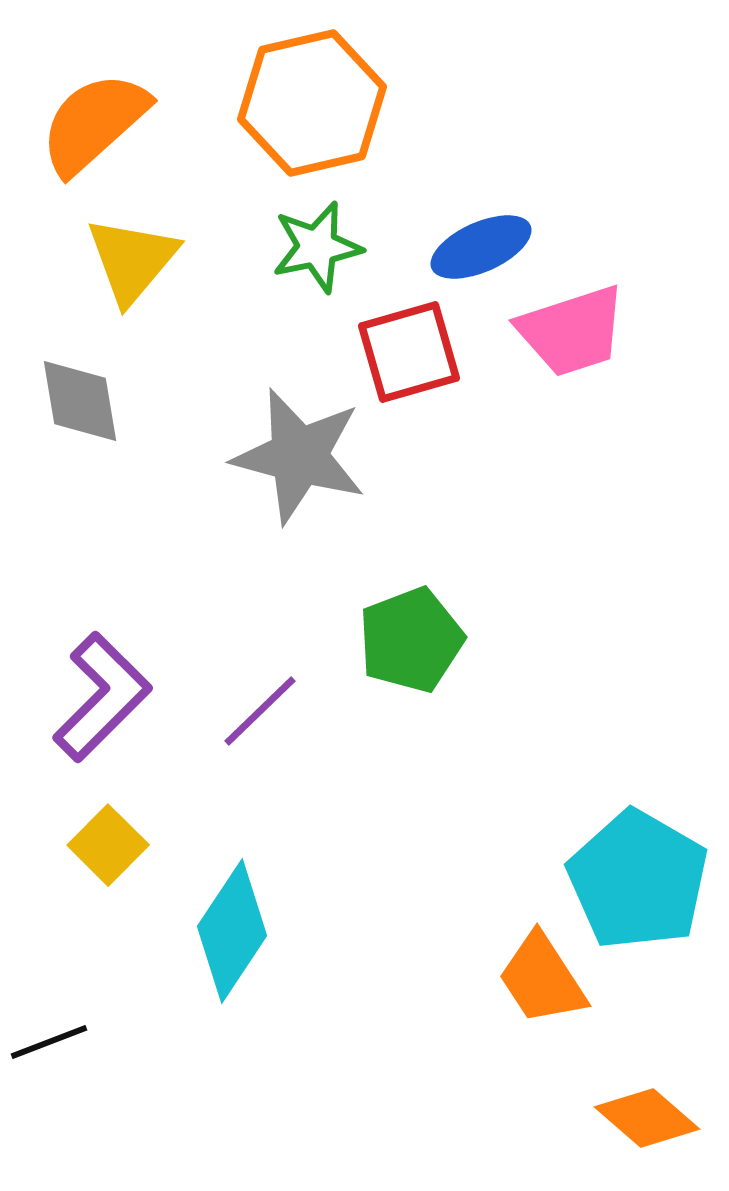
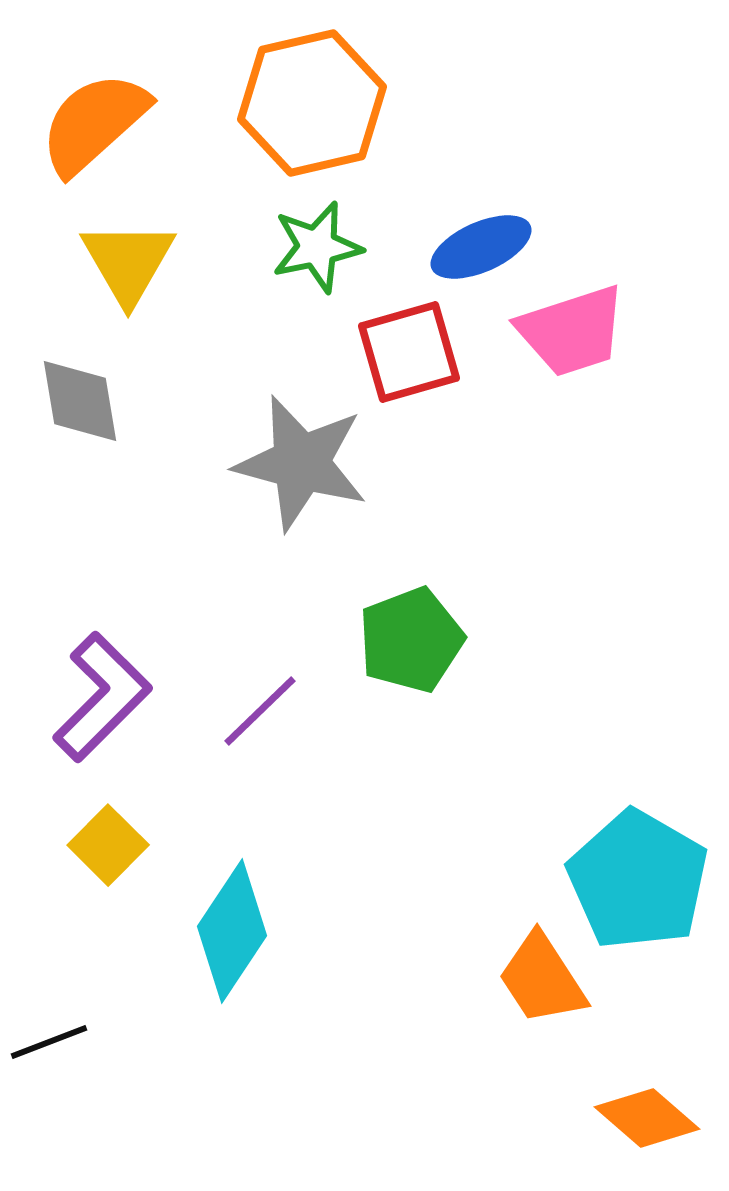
yellow triangle: moved 4 px left, 2 px down; rotated 10 degrees counterclockwise
gray star: moved 2 px right, 7 px down
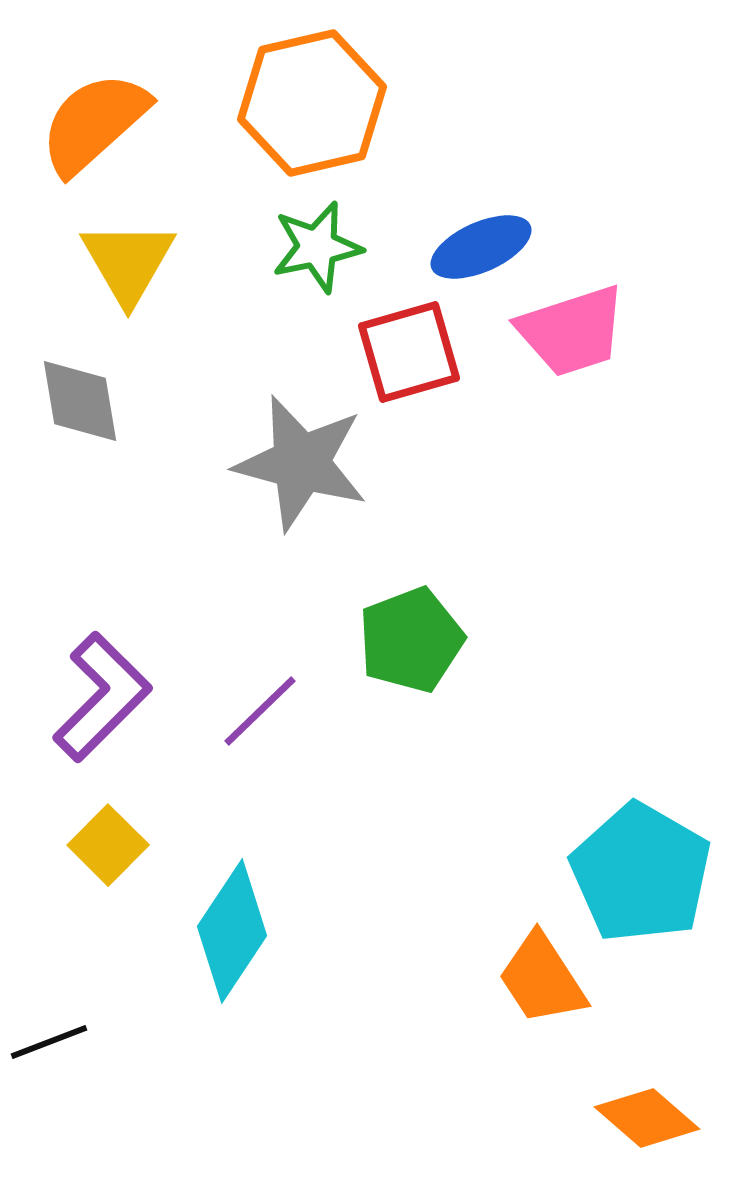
cyan pentagon: moved 3 px right, 7 px up
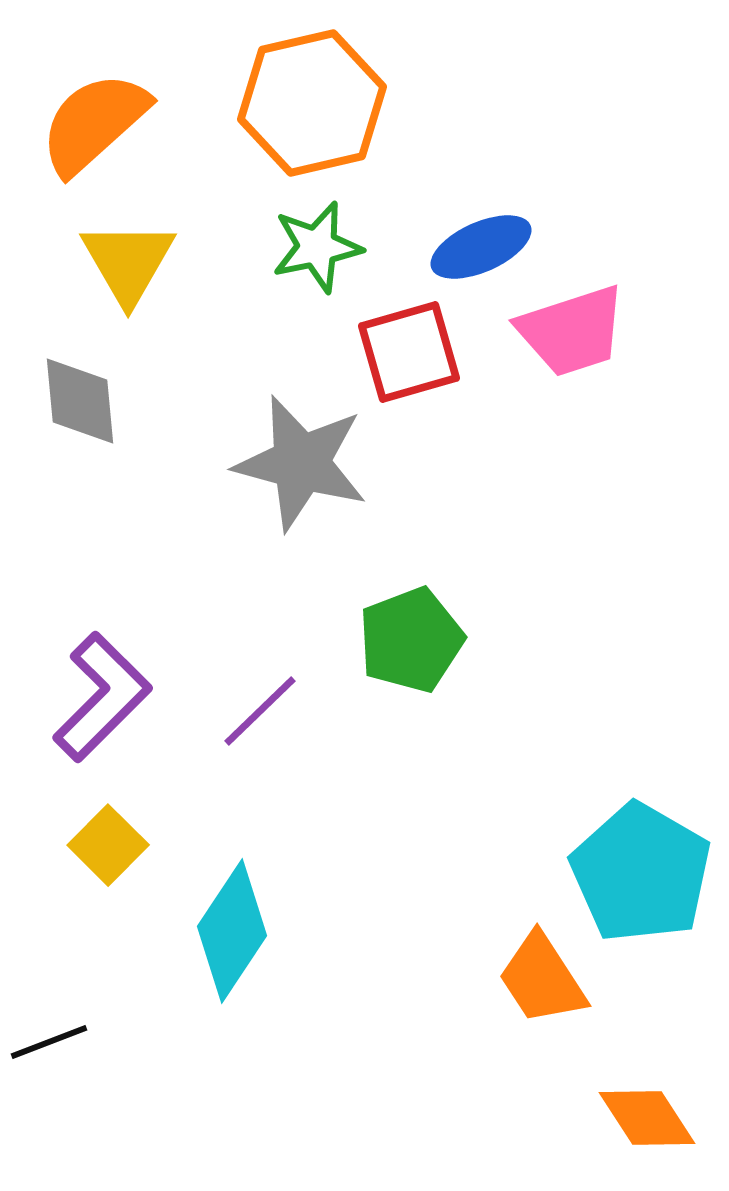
gray diamond: rotated 4 degrees clockwise
orange diamond: rotated 16 degrees clockwise
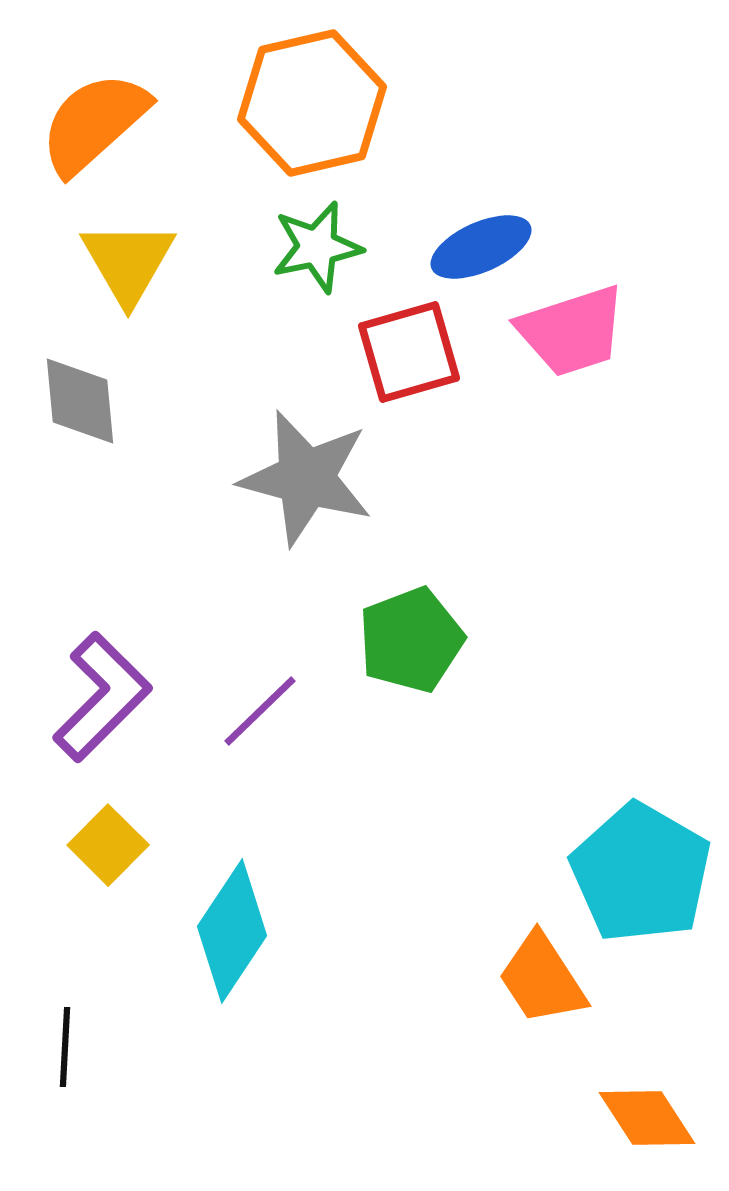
gray star: moved 5 px right, 15 px down
black line: moved 16 px right, 5 px down; rotated 66 degrees counterclockwise
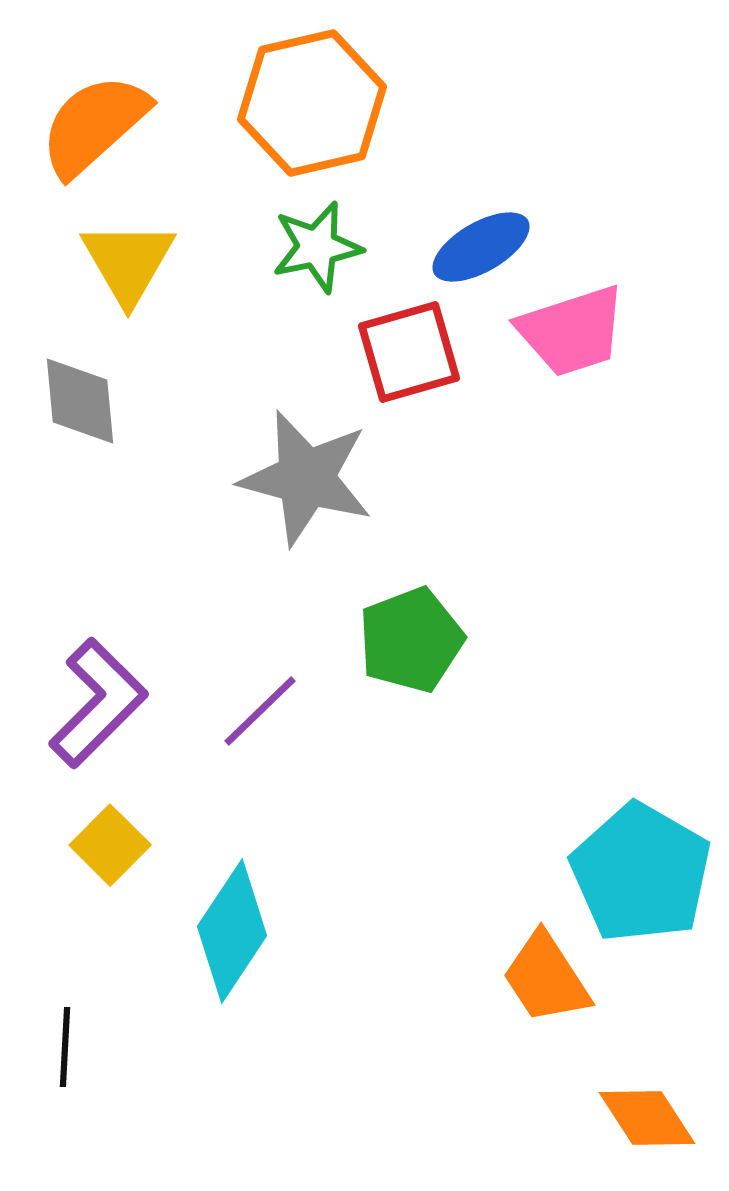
orange semicircle: moved 2 px down
blue ellipse: rotated 6 degrees counterclockwise
purple L-shape: moved 4 px left, 6 px down
yellow square: moved 2 px right
orange trapezoid: moved 4 px right, 1 px up
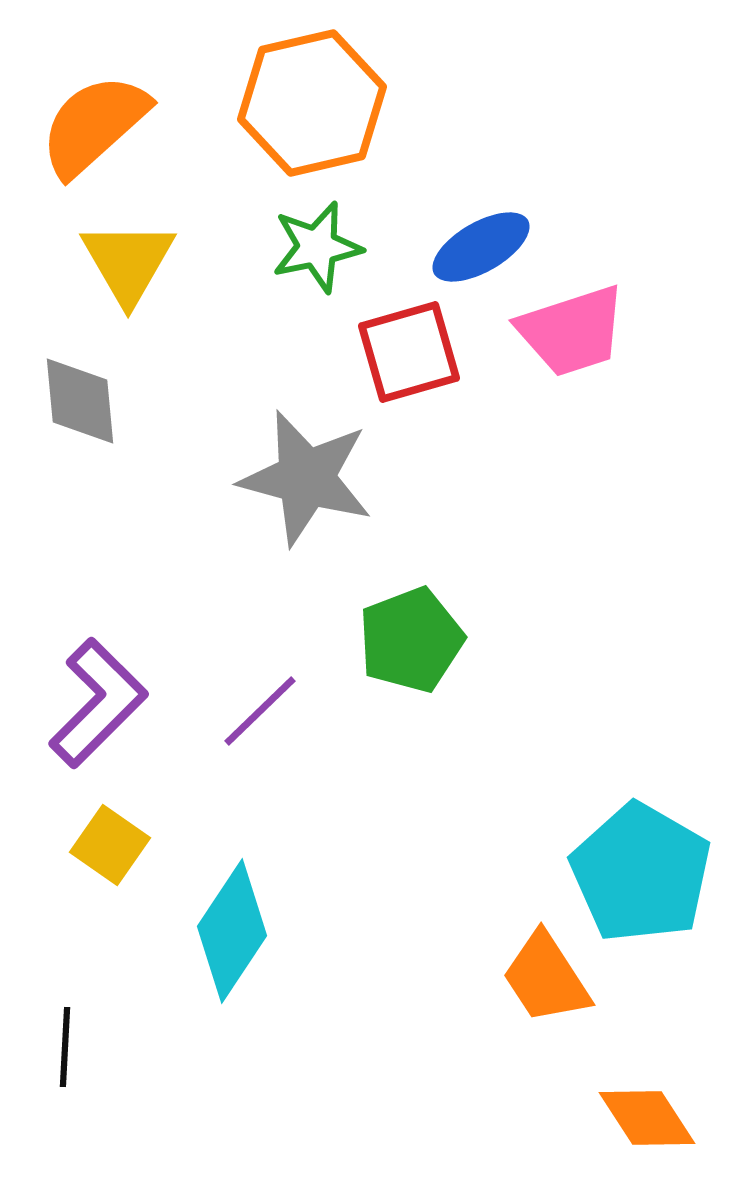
yellow square: rotated 10 degrees counterclockwise
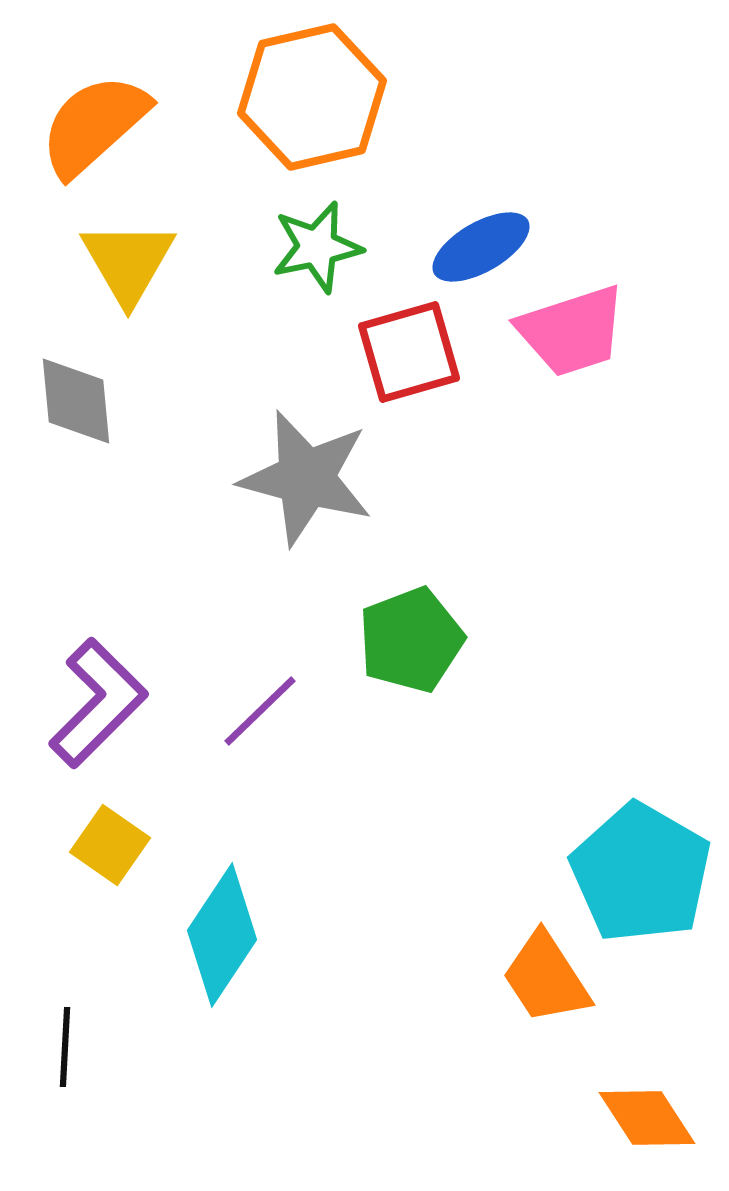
orange hexagon: moved 6 px up
gray diamond: moved 4 px left
cyan diamond: moved 10 px left, 4 px down
